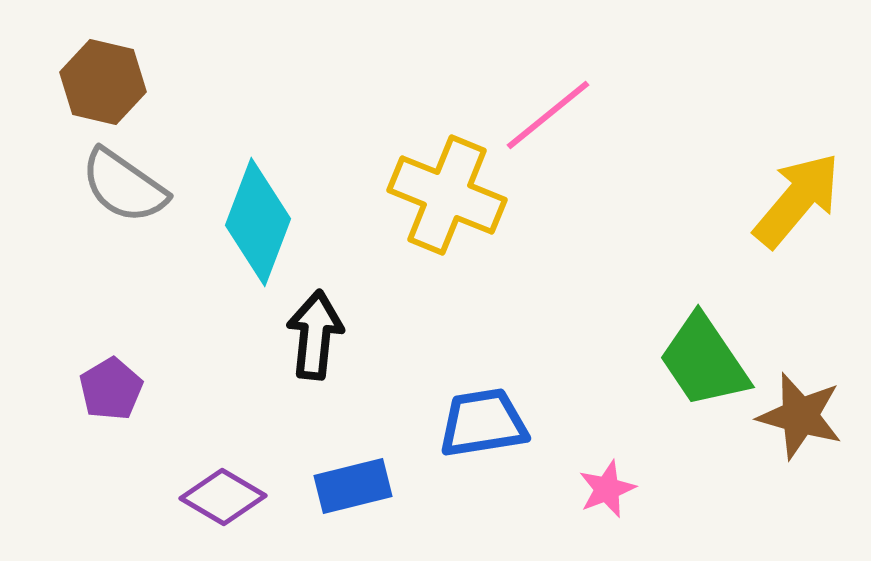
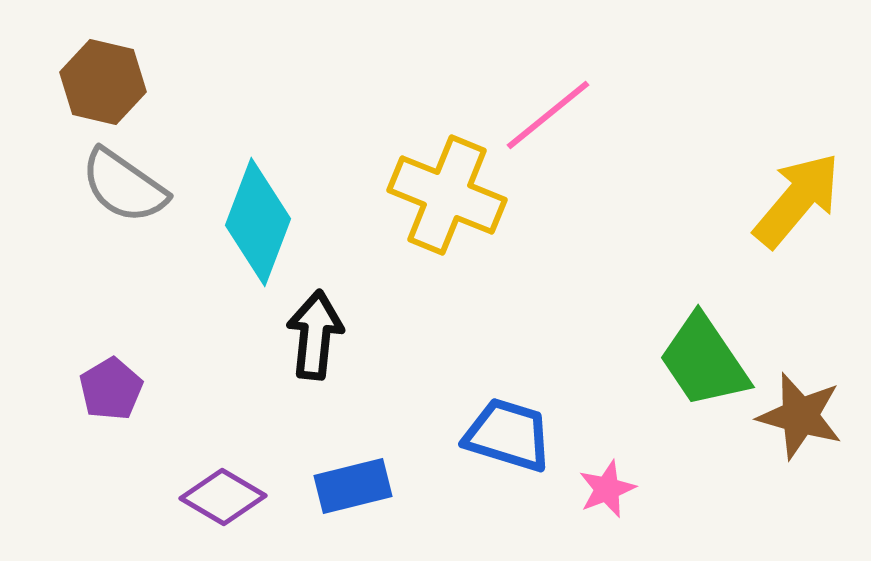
blue trapezoid: moved 25 px right, 12 px down; rotated 26 degrees clockwise
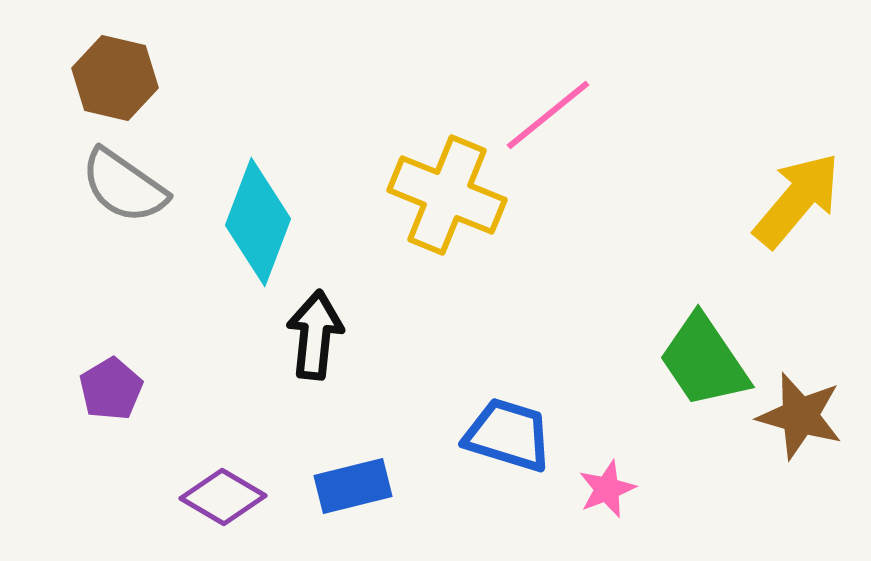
brown hexagon: moved 12 px right, 4 px up
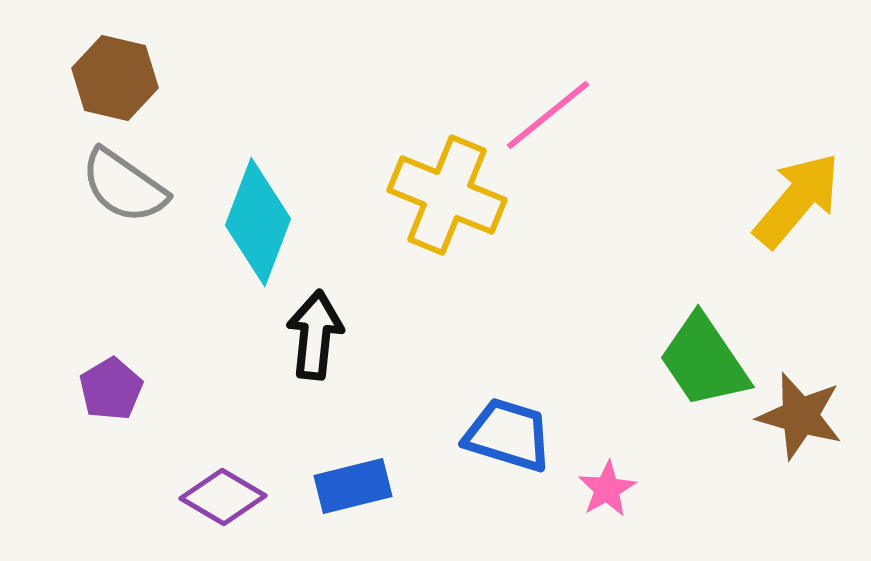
pink star: rotated 8 degrees counterclockwise
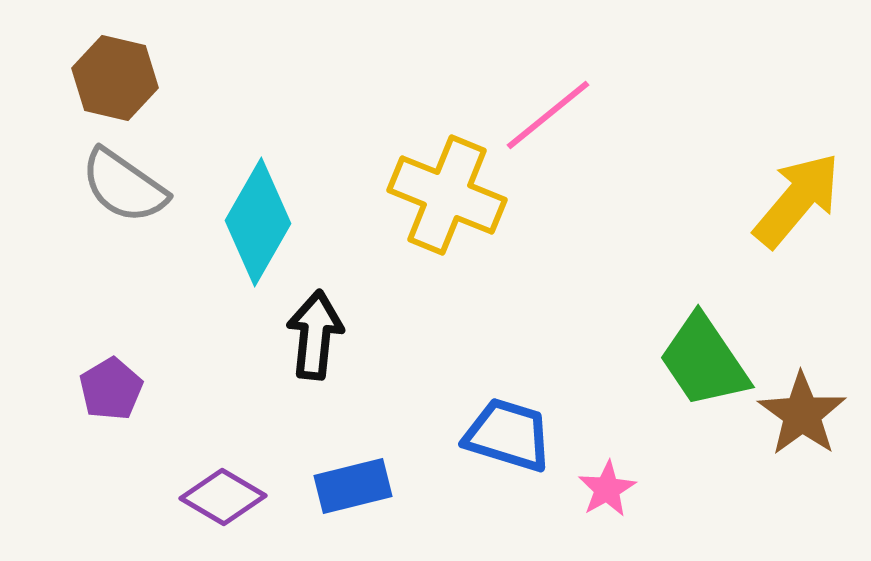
cyan diamond: rotated 9 degrees clockwise
brown star: moved 2 px right, 2 px up; rotated 20 degrees clockwise
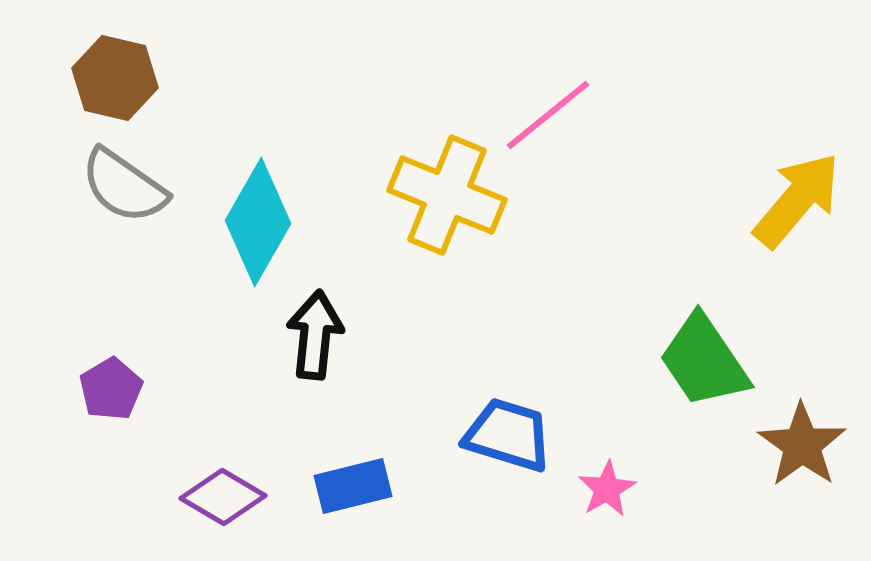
brown star: moved 31 px down
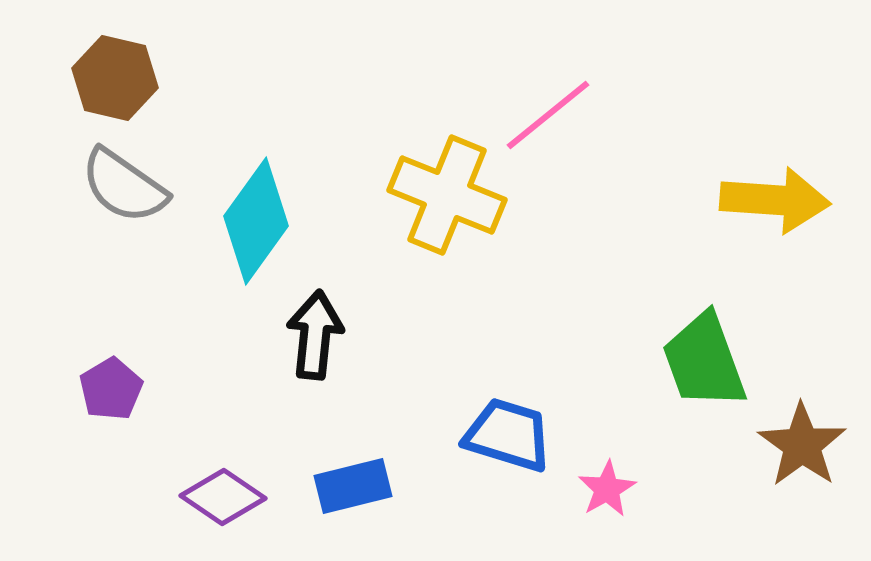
yellow arrow: moved 22 px left; rotated 54 degrees clockwise
cyan diamond: moved 2 px left, 1 px up; rotated 6 degrees clockwise
green trapezoid: rotated 14 degrees clockwise
purple diamond: rotated 4 degrees clockwise
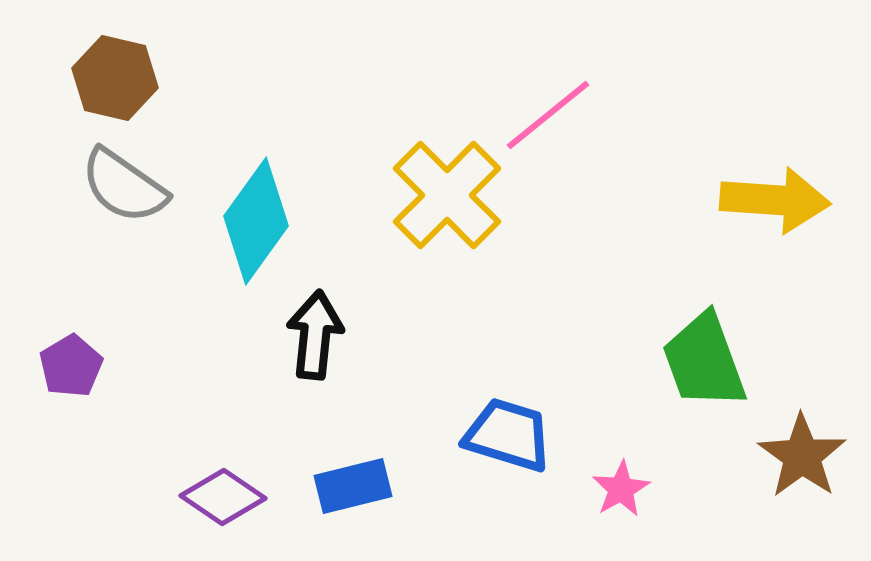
yellow cross: rotated 23 degrees clockwise
purple pentagon: moved 40 px left, 23 px up
brown star: moved 11 px down
pink star: moved 14 px right
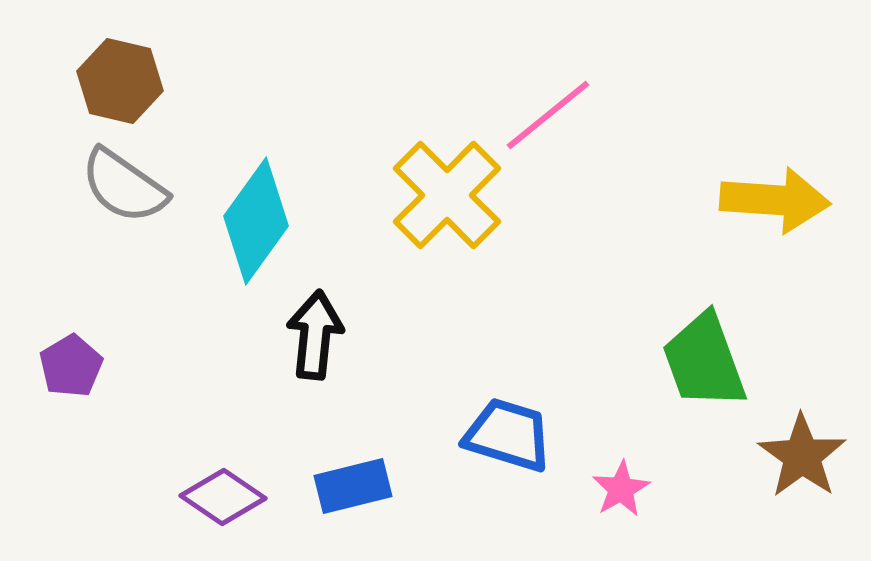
brown hexagon: moved 5 px right, 3 px down
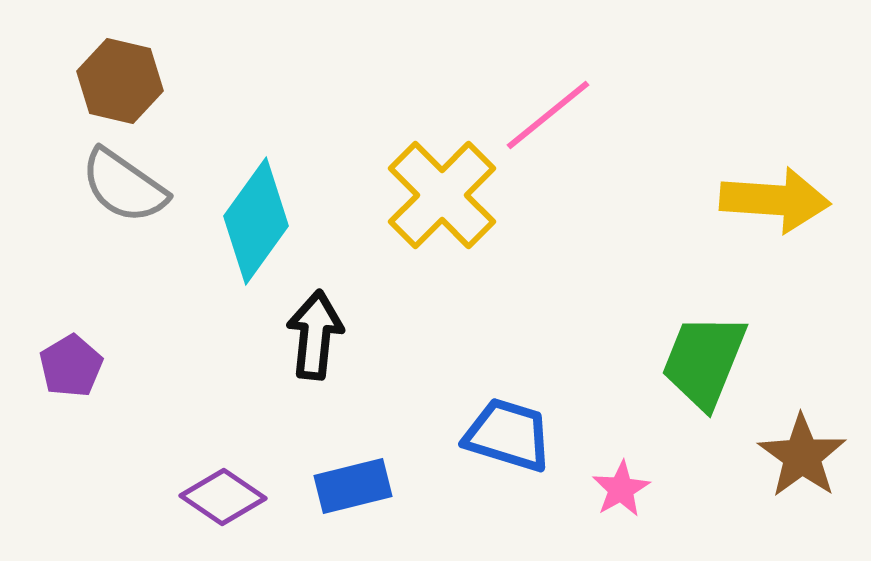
yellow cross: moved 5 px left
green trapezoid: rotated 42 degrees clockwise
